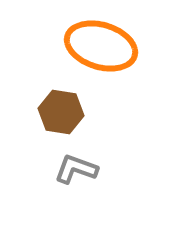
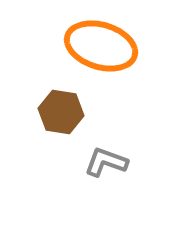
gray L-shape: moved 30 px right, 7 px up
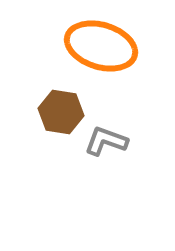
gray L-shape: moved 21 px up
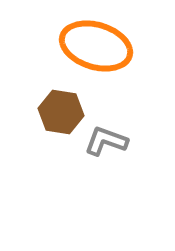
orange ellipse: moved 5 px left
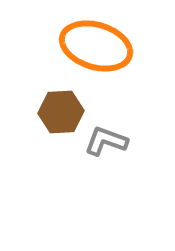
brown hexagon: rotated 12 degrees counterclockwise
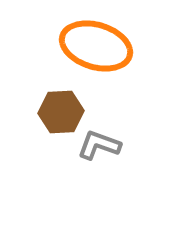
gray L-shape: moved 7 px left, 4 px down
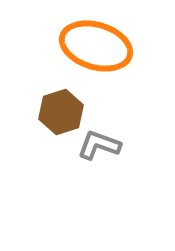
brown hexagon: rotated 15 degrees counterclockwise
